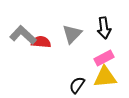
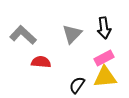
red semicircle: moved 20 px down
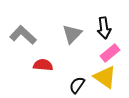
pink rectangle: moved 6 px right, 5 px up; rotated 12 degrees counterclockwise
red semicircle: moved 2 px right, 3 px down
yellow triangle: rotated 40 degrees clockwise
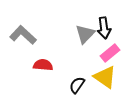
gray triangle: moved 13 px right
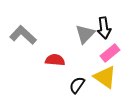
red semicircle: moved 12 px right, 5 px up
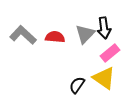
red semicircle: moved 23 px up
yellow triangle: moved 1 px left, 1 px down
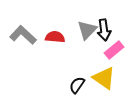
black arrow: moved 2 px down
gray triangle: moved 2 px right, 4 px up
pink rectangle: moved 4 px right, 3 px up
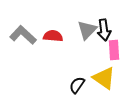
red semicircle: moved 2 px left, 1 px up
pink rectangle: rotated 54 degrees counterclockwise
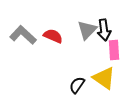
red semicircle: rotated 18 degrees clockwise
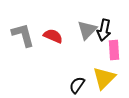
black arrow: rotated 20 degrees clockwise
gray L-shape: rotated 32 degrees clockwise
yellow triangle: rotated 40 degrees clockwise
